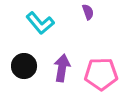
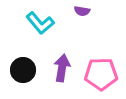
purple semicircle: moved 6 px left, 1 px up; rotated 119 degrees clockwise
black circle: moved 1 px left, 4 px down
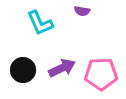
cyan L-shape: rotated 16 degrees clockwise
purple arrow: rotated 56 degrees clockwise
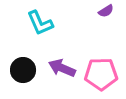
purple semicircle: moved 24 px right; rotated 42 degrees counterclockwise
purple arrow: rotated 132 degrees counterclockwise
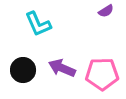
cyan L-shape: moved 2 px left, 1 px down
pink pentagon: moved 1 px right
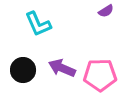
pink pentagon: moved 2 px left, 1 px down
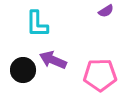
cyan L-shape: moved 1 px left; rotated 24 degrees clockwise
purple arrow: moved 9 px left, 8 px up
